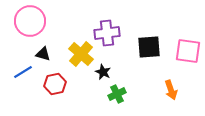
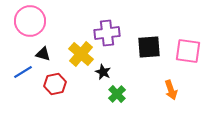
green cross: rotated 18 degrees counterclockwise
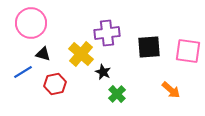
pink circle: moved 1 px right, 2 px down
orange arrow: rotated 30 degrees counterclockwise
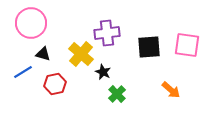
pink square: moved 1 px left, 6 px up
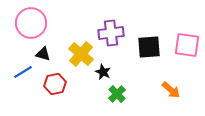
purple cross: moved 4 px right
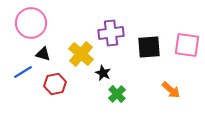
black star: moved 1 px down
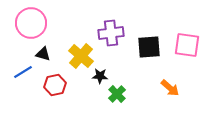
yellow cross: moved 2 px down
black star: moved 3 px left, 3 px down; rotated 21 degrees counterclockwise
red hexagon: moved 1 px down
orange arrow: moved 1 px left, 2 px up
